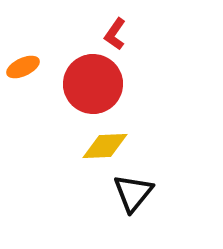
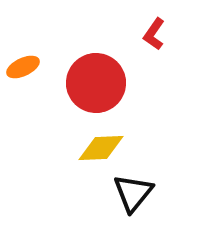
red L-shape: moved 39 px right
red circle: moved 3 px right, 1 px up
yellow diamond: moved 4 px left, 2 px down
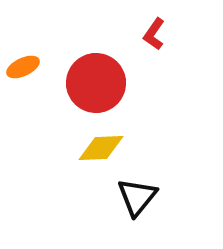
black triangle: moved 4 px right, 4 px down
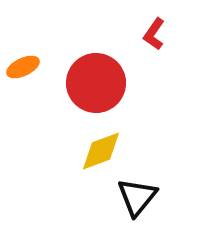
yellow diamond: moved 3 px down; rotated 18 degrees counterclockwise
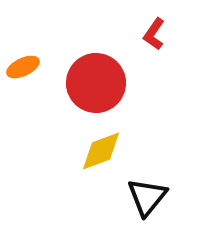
black triangle: moved 10 px right
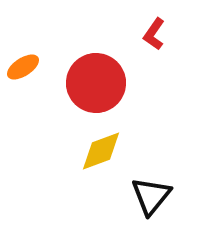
orange ellipse: rotated 8 degrees counterclockwise
black triangle: moved 4 px right, 1 px up
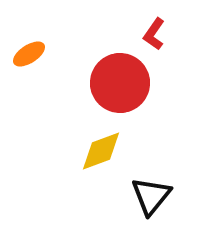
orange ellipse: moved 6 px right, 13 px up
red circle: moved 24 px right
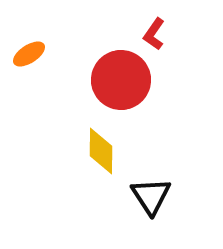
red circle: moved 1 px right, 3 px up
yellow diamond: rotated 69 degrees counterclockwise
black triangle: rotated 12 degrees counterclockwise
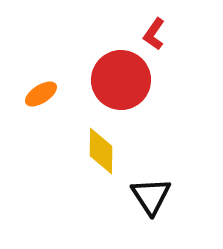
orange ellipse: moved 12 px right, 40 px down
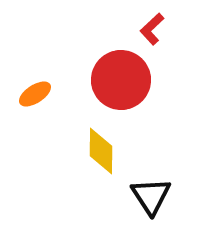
red L-shape: moved 2 px left, 5 px up; rotated 12 degrees clockwise
orange ellipse: moved 6 px left
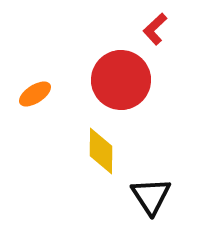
red L-shape: moved 3 px right
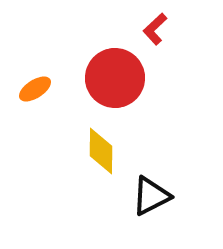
red circle: moved 6 px left, 2 px up
orange ellipse: moved 5 px up
black triangle: rotated 36 degrees clockwise
